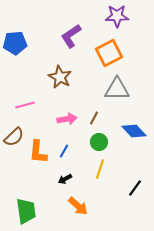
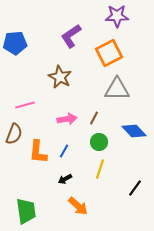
brown semicircle: moved 3 px up; rotated 25 degrees counterclockwise
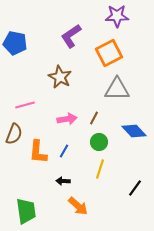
blue pentagon: rotated 15 degrees clockwise
black arrow: moved 2 px left, 2 px down; rotated 32 degrees clockwise
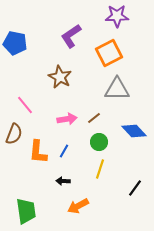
pink line: rotated 66 degrees clockwise
brown line: rotated 24 degrees clockwise
orange arrow: rotated 110 degrees clockwise
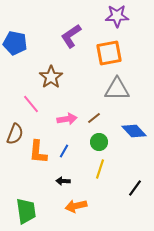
orange square: rotated 16 degrees clockwise
brown star: moved 9 px left; rotated 10 degrees clockwise
pink line: moved 6 px right, 1 px up
brown semicircle: moved 1 px right
orange arrow: moved 2 px left; rotated 15 degrees clockwise
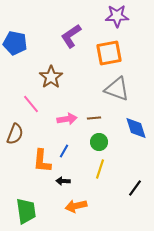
gray triangle: rotated 20 degrees clockwise
brown line: rotated 32 degrees clockwise
blue diamond: moved 2 px right, 3 px up; rotated 25 degrees clockwise
orange L-shape: moved 4 px right, 9 px down
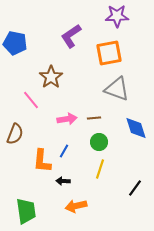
pink line: moved 4 px up
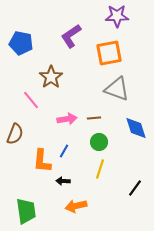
blue pentagon: moved 6 px right
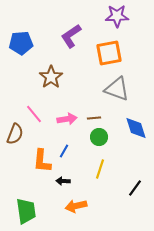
blue pentagon: rotated 15 degrees counterclockwise
pink line: moved 3 px right, 14 px down
green circle: moved 5 px up
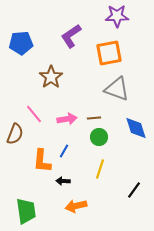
black line: moved 1 px left, 2 px down
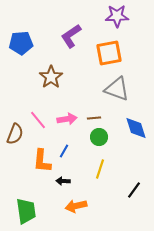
pink line: moved 4 px right, 6 px down
